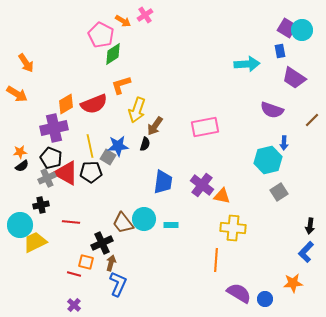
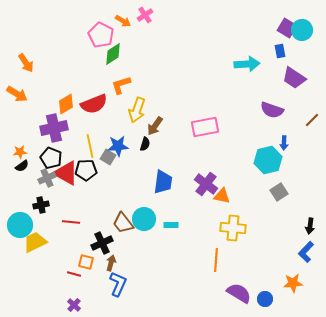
black pentagon at (91, 172): moved 5 px left, 2 px up
purple cross at (202, 185): moved 4 px right, 1 px up
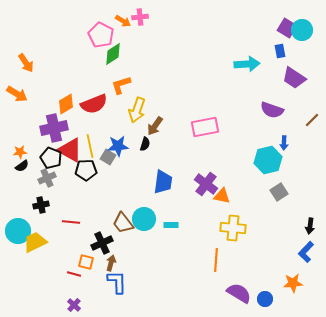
pink cross at (145, 15): moved 5 px left, 2 px down; rotated 28 degrees clockwise
red triangle at (66, 173): moved 4 px right, 23 px up
cyan circle at (20, 225): moved 2 px left, 6 px down
blue L-shape at (118, 284): moved 1 px left, 2 px up; rotated 25 degrees counterclockwise
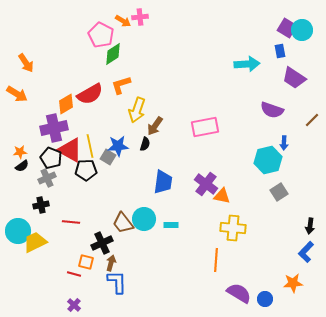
red semicircle at (94, 104): moved 4 px left, 10 px up; rotated 8 degrees counterclockwise
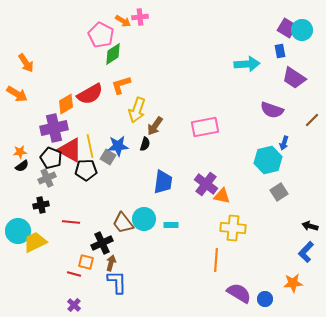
blue arrow at (284, 143): rotated 16 degrees clockwise
black arrow at (310, 226): rotated 98 degrees clockwise
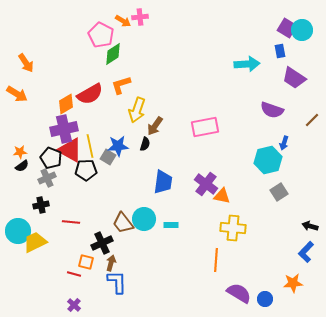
purple cross at (54, 128): moved 10 px right, 1 px down
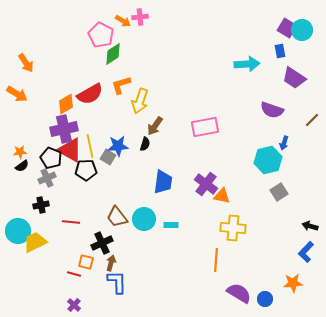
yellow arrow at (137, 110): moved 3 px right, 9 px up
brown trapezoid at (123, 223): moved 6 px left, 6 px up
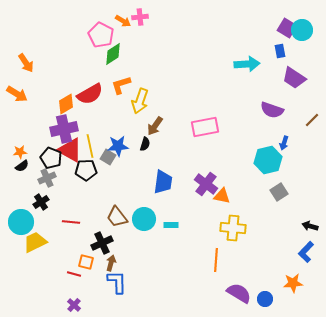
black cross at (41, 205): moved 3 px up; rotated 21 degrees counterclockwise
cyan circle at (18, 231): moved 3 px right, 9 px up
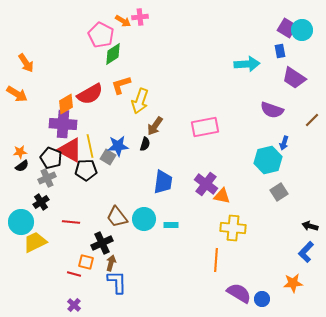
purple cross at (64, 129): moved 1 px left, 5 px up; rotated 16 degrees clockwise
blue circle at (265, 299): moved 3 px left
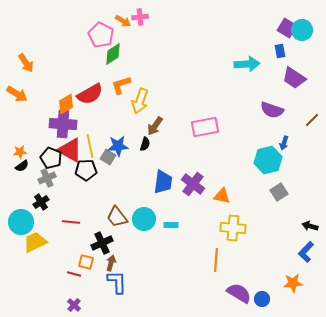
purple cross at (206, 184): moved 13 px left
